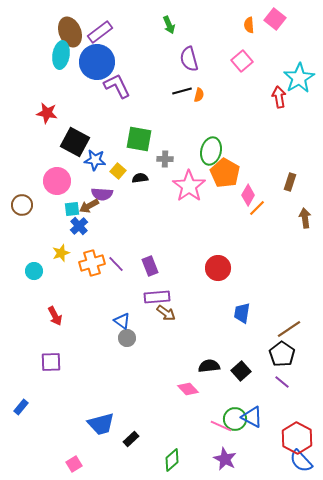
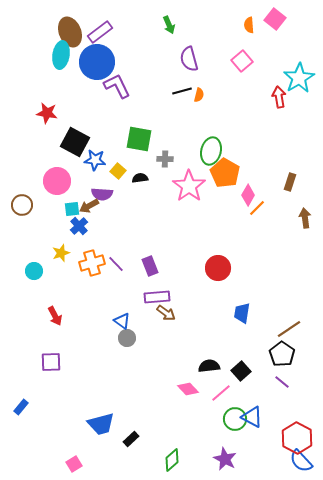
pink line at (221, 426): moved 33 px up; rotated 65 degrees counterclockwise
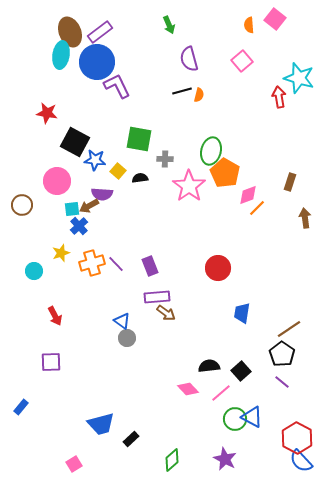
cyan star at (299, 78): rotated 24 degrees counterclockwise
pink diamond at (248, 195): rotated 40 degrees clockwise
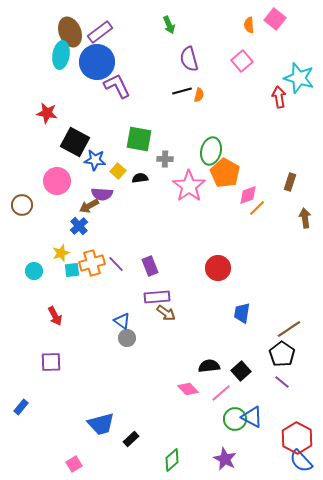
cyan square at (72, 209): moved 61 px down
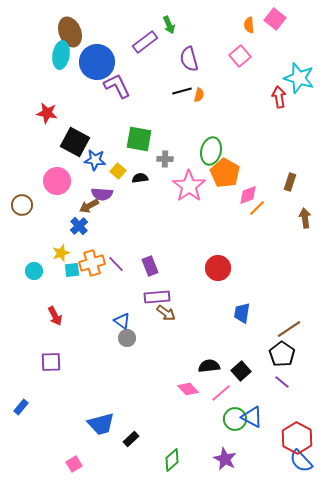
purple rectangle at (100, 32): moved 45 px right, 10 px down
pink square at (242, 61): moved 2 px left, 5 px up
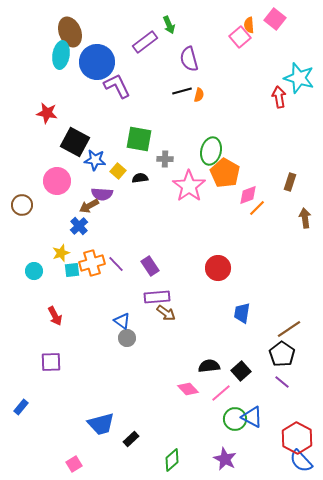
pink square at (240, 56): moved 19 px up
purple rectangle at (150, 266): rotated 12 degrees counterclockwise
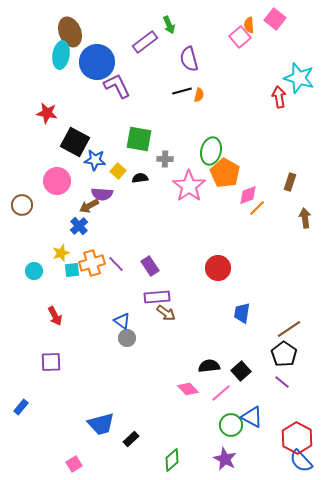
black pentagon at (282, 354): moved 2 px right
green circle at (235, 419): moved 4 px left, 6 px down
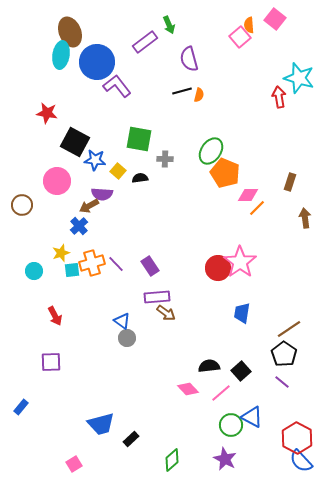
purple L-shape at (117, 86): rotated 12 degrees counterclockwise
green ellipse at (211, 151): rotated 20 degrees clockwise
orange pentagon at (225, 173): rotated 8 degrees counterclockwise
pink star at (189, 186): moved 51 px right, 76 px down
pink diamond at (248, 195): rotated 20 degrees clockwise
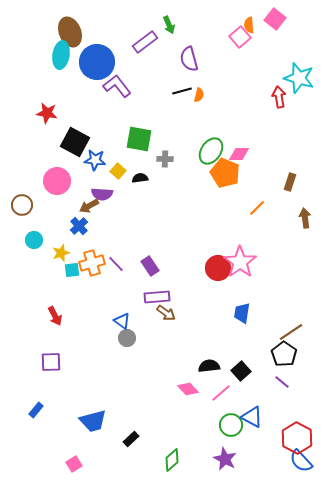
pink diamond at (248, 195): moved 9 px left, 41 px up
cyan circle at (34, 271): moved 31 px up
brown line at (289, 329): moved 2 px right, 3 px down
blue rectangle at (21, 407): moved 15 px right, 3 px down
blue trapezoid at (101, 424): moved 8 px left, 3 px up
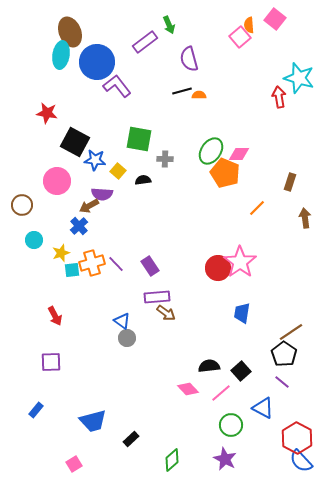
orange semicircle at (199, 95): rotated 104 degrees counterclockwise
black semicircle at (140, 178): moved 3 px right, 2 px down
blue triangle at (252, 417): moved 11 px right, 9 px up
